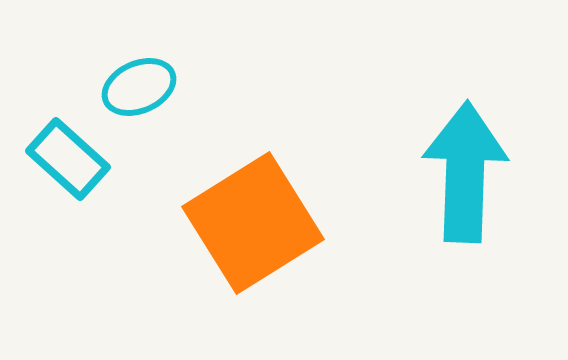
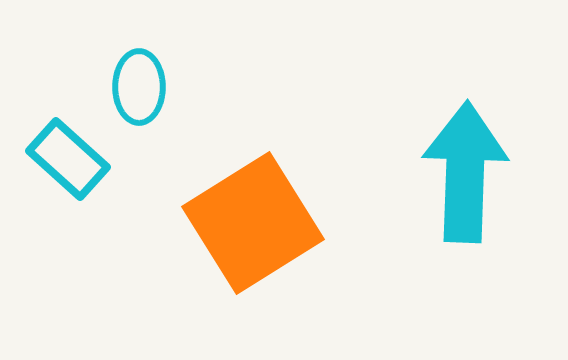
cyan ellipse: rotated 66 degrees counterclockwise
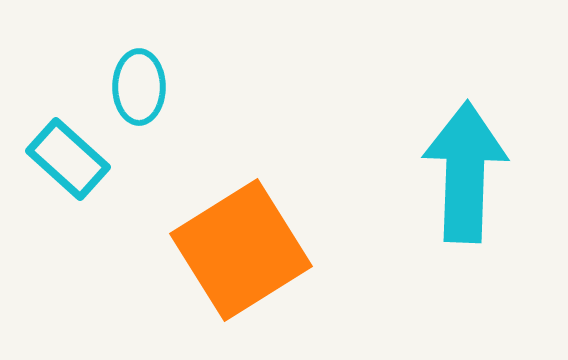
orange square: moved 12 px left, 27 px down
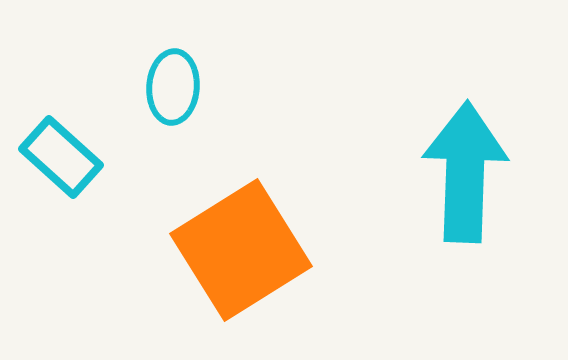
cyan ellipse: moved 34 px right; rotated 4 degrees clockwise
cyan rectangle: moved 7 px left, 2 px up
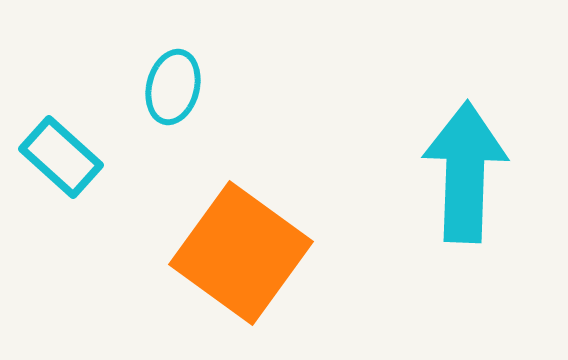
cyan ellipse: rotated 10 degrees clockwise
orange square: moved 3 px down; rotated 22 degrees counterclockwise
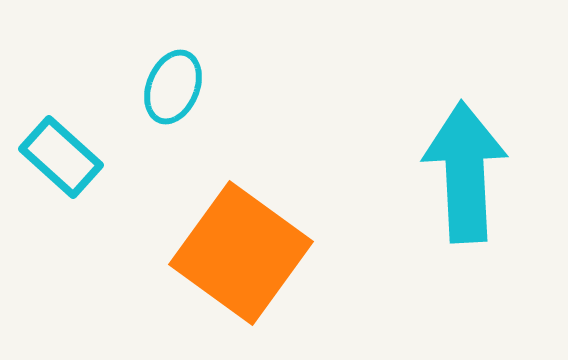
cyan ellipse: rotated 8 degrees clockwise
cyan arrow: rotated 5 degrees counterclockwise
